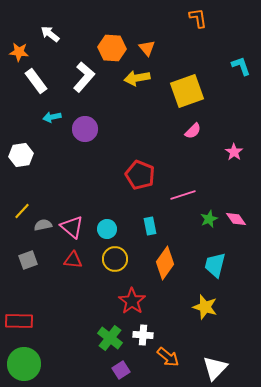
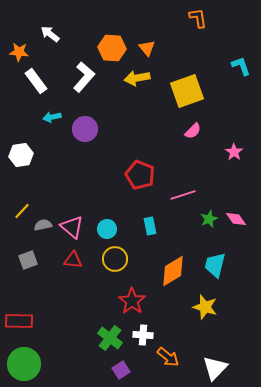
orange diamond: moved 8 px right, 8 px down; rotated 24 degrees clockwise
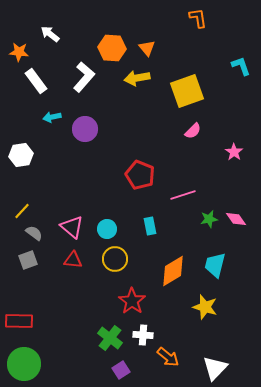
green star: rotated 12 degrees clockwise
gray semicircle: moved 9 px left, 8 px down; rotated 48 degrees clockwise
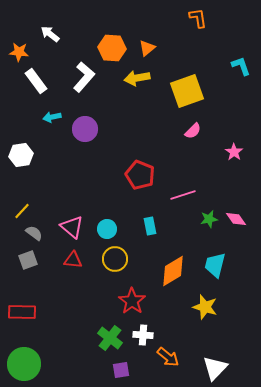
orange triangle: rotated 30 degrees clockwise
red rectangle: moved 3 px right, 9 px up
purple square: rotated 24 degrees clockwise
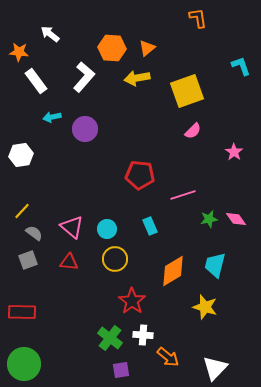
red pentagon: rotated 16 degrees counterclockwise
cyan rectangle: rotated 12 degrees counterclockwise
red triangle: moved 4 px left, 2 px down
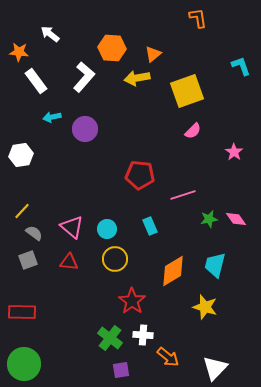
orange triangle: moved 6 px right, 6 px down
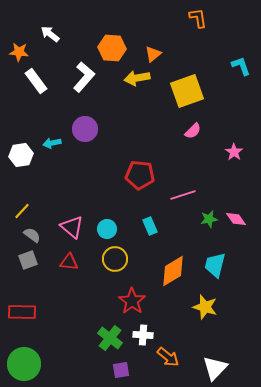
cyan arrow: moved 26 px down
gray semicircle: moved 2 px left, 2 px down
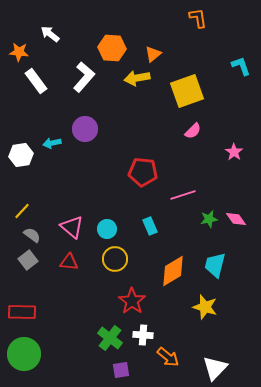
red pentagon: moved 3 px right, 3 px up
gray square: rotated 18 degrees counterclockwise
green circle: moved 10 px up
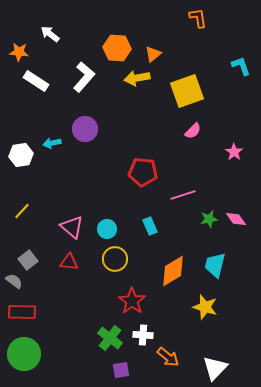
orange hexagon: moved 5 px right
white rectangle: rotated 20 degrees counterclockwise
gray semicircle: moved 18 px left, 46 px down
